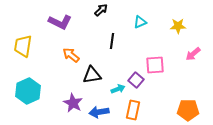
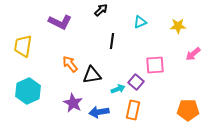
orange arrow: moved 1 px left, 9 px down; rotated 12 degrees clockwise
purple square: moved 2 px down
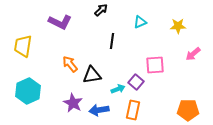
blue arrow: moved 2 px up
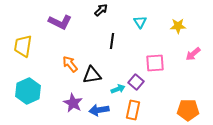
cyan triangle: rotated 40 degrees counterclockwise
pink square: moved 2 px up
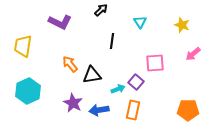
yellow star: moved 4 px right, 1 px up; rotated 21 degrees clockwise
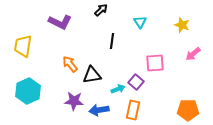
purple star: moved 1 px right, 2 px up; rotated 24 degrees counterclockwise
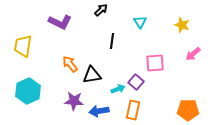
blue arrow: moved 1 px down
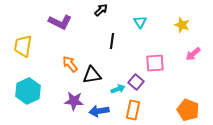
orange pentagon: rotated 20 degrees clockwise
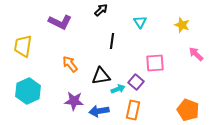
pink arrow: moved 3 px right; rotated 84 degrees clockwise
black triangle: moved 9 px right, 1 px down
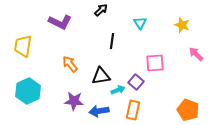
cyan triangle: moved 1 px down
cyan arrow: moved 1 px down
